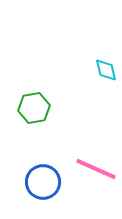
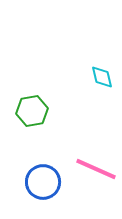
cyan diamond: moved 4 px left, 7 px down
green hexagon: moved 2 px left, 3 px down
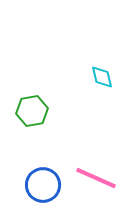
pink line: moved 9 px down
blue circle: moved 3 px down
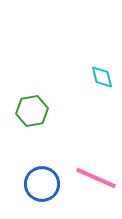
blue circle: moved 1 px left, 1 px up
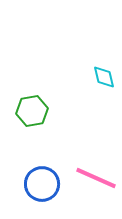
cyan diamond: moved 2 px right
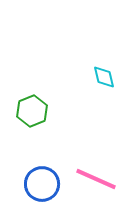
green hexagon: rotated 12 degrees counterclockwise
pink line: moved 1 px down
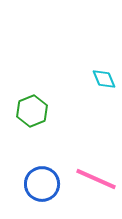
cyan diamond: moved 2 px down; rotated 10 degrees counterclockwise
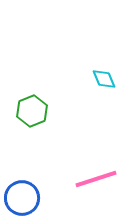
pink line: rotated 42 degrees counterclockwise
blue circle: moved 20 px left, 14 px down
